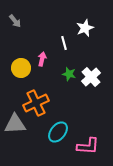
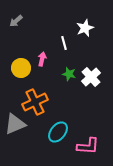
gray arrow: moved 1 px right; rotated 88 degrees clockwise
orange cross: moved 1 px left, 1 px up
gray triangle: rotated 20 degrees counterclockwise
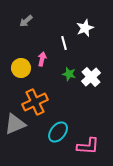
gray arrow: moved 10 px right
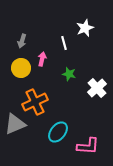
gray arrow: moved 4 px left, 20 px down; rotated 32 degrees counterclockwise
white cross: moved 6 px right, 11 px down
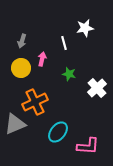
white star: rotated 12 degrees clockwise
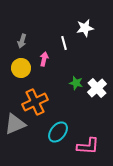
pink arrow: moved 2 px right
green star: moved 7 px right, 9 px down
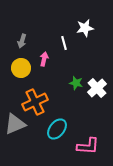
cyan ellipse: moved 1 px left, 3 px up
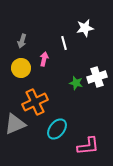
white cross: moved 11 px up; rotated 24 degrees clockwise
pink L-shape: rotated 10 degrees counterclockwise
